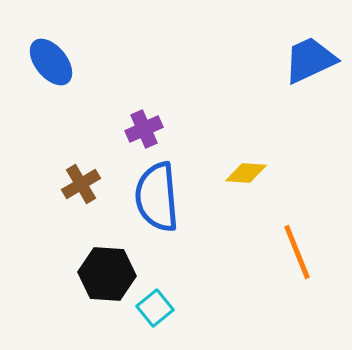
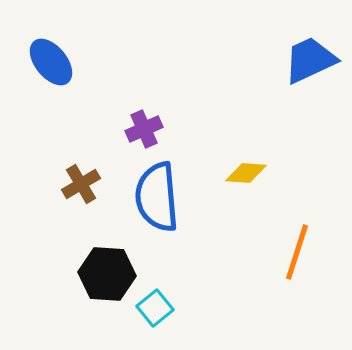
orange line: rotated 40 degrees clockwise
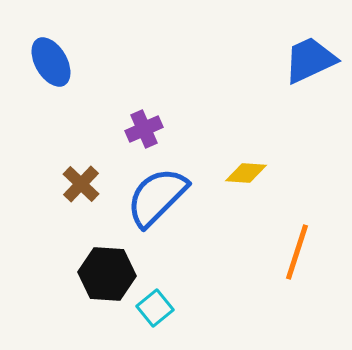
blue ellipse: rotated 9 degrees clockwise
brown cross: rotated 15 degrees counterclockwise
blue semicircle: rotated 50 degrees clockwise
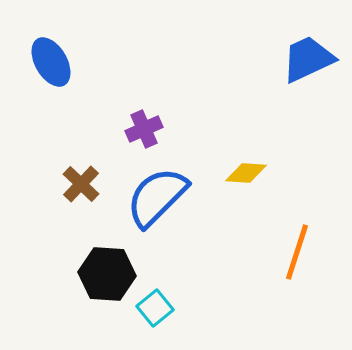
blue trapezoid: moved 2 px left, 1 px up
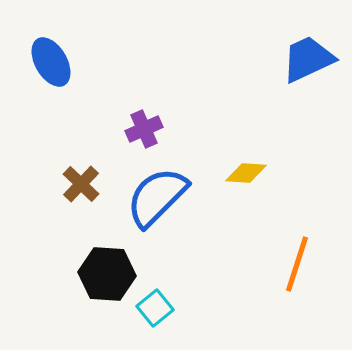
orange line: moved 12 px down
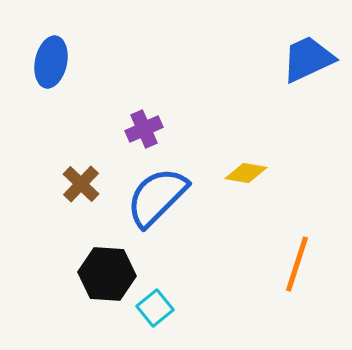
blue ellipse: rotated 42 degrees clockwise
yellow diamond: rotated 6 degrees clockwise
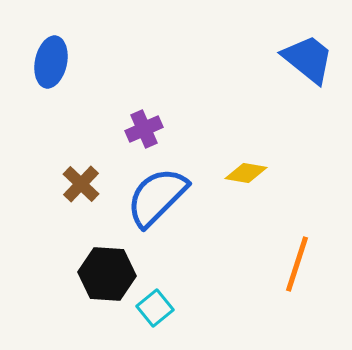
blue trapezoid: rotated 64 degrees clockwise
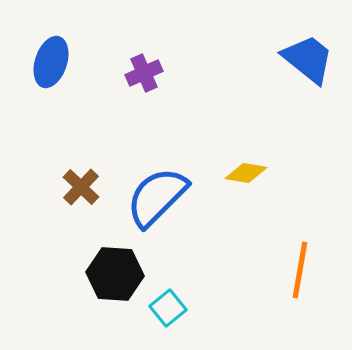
blue ellipse: rotated 6 degrees clockwise
purple cross: moved 56 px up
brown cross: moved 3 px down
orange line: moved 3 px right, 6 px down; rotated 8 degrees counterclockwise
black hexagon: moved 8 px right
cyan square: moved 13 px right
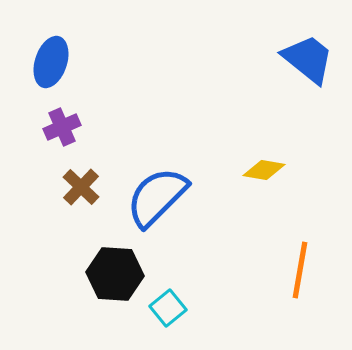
purple cross: moved 82 px left, 54 px down
yellow diamond: moved 18 px right, 3 px up
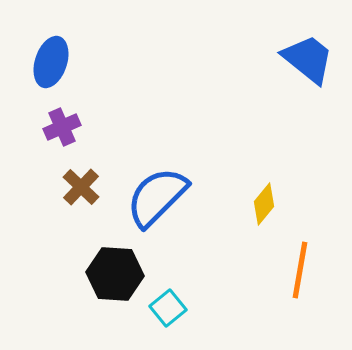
yellow diamond: moved 34 px down; rotated 60 degrees counterclockwise
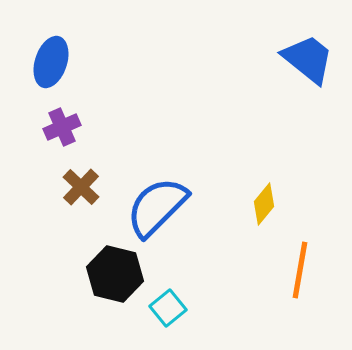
blue semicircle: moved 10 px down
black hexagon: rotated 10 degrees clockwise
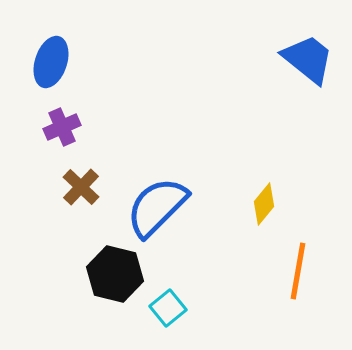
orange line: moved 2 px left, 1 px down
